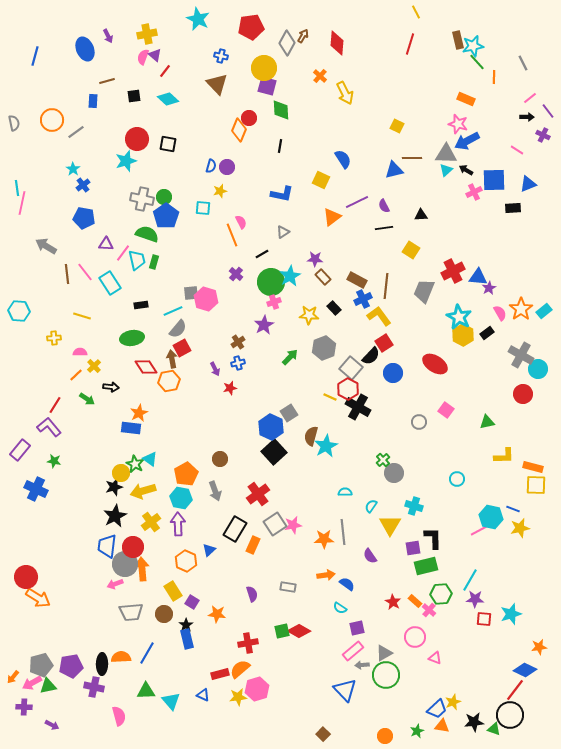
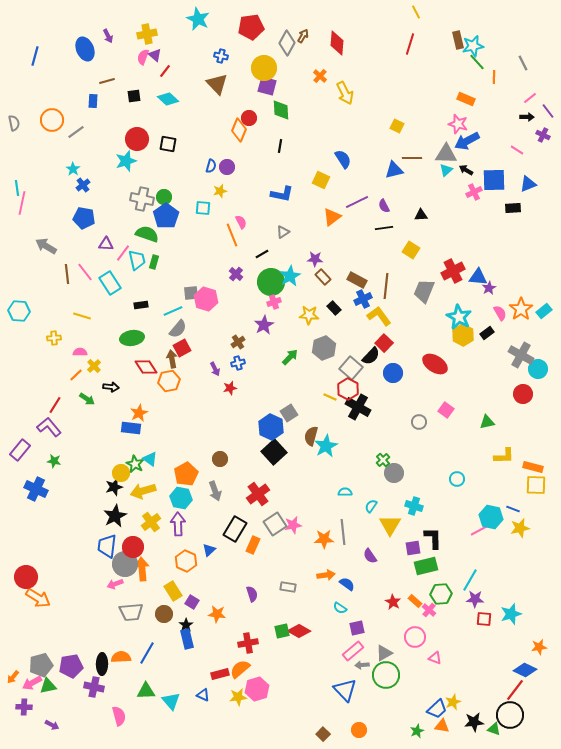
red square at (384, 343): rotated 12 degrees counterclockwise
orange circle at (385, 736): moved 26 px left, 6 px up
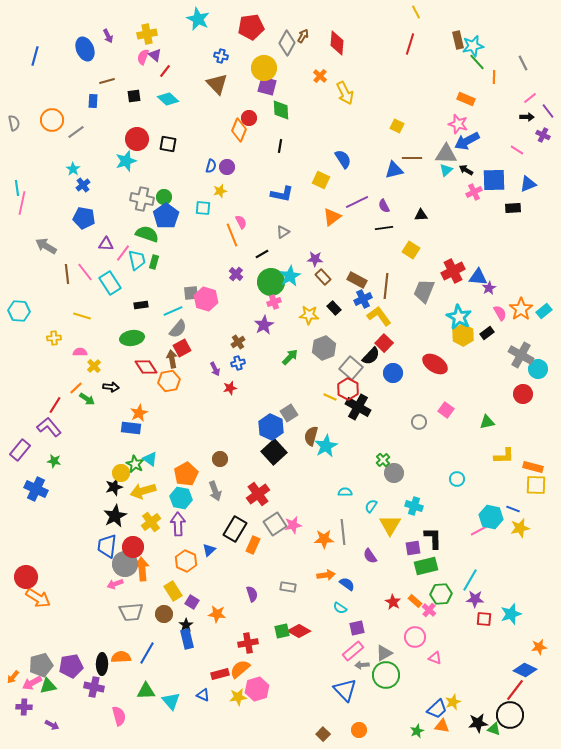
orange line at (76, 375): moved 13 px down
black star at (474, 722): moved 4 px right, 1 px down
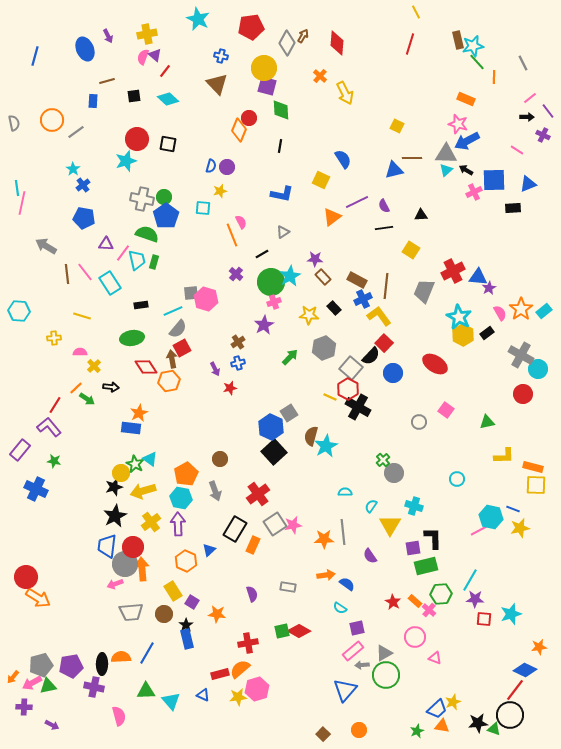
blue triangle at (345, 690): rotated 25 degrees clockwise
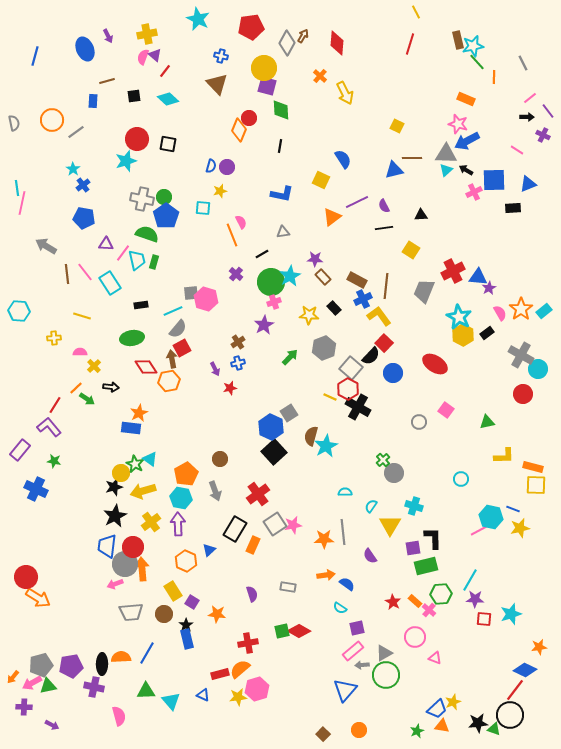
gray triangle at (283, 232): rotated 24 degrees clockwise
cyan circle at (457, 479): moved 4 px right
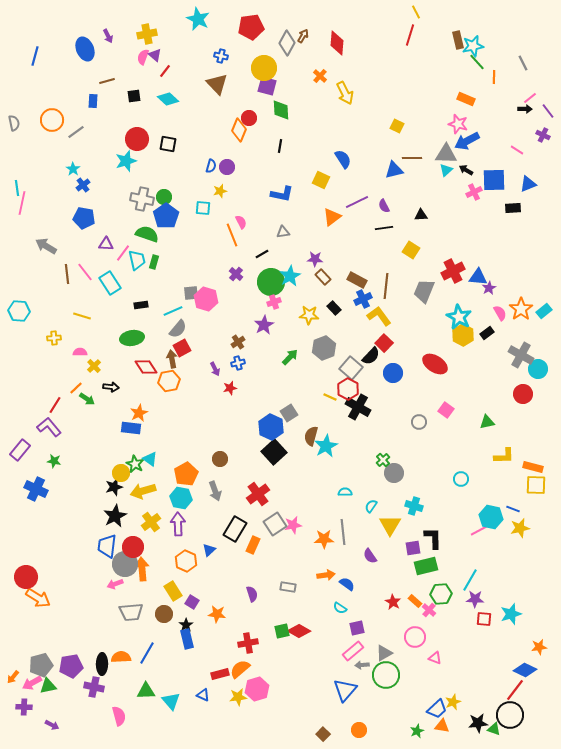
red line at (410, 44): moved 9 px up
black arrow at (527, 117): moved 2 px left, 8 px up
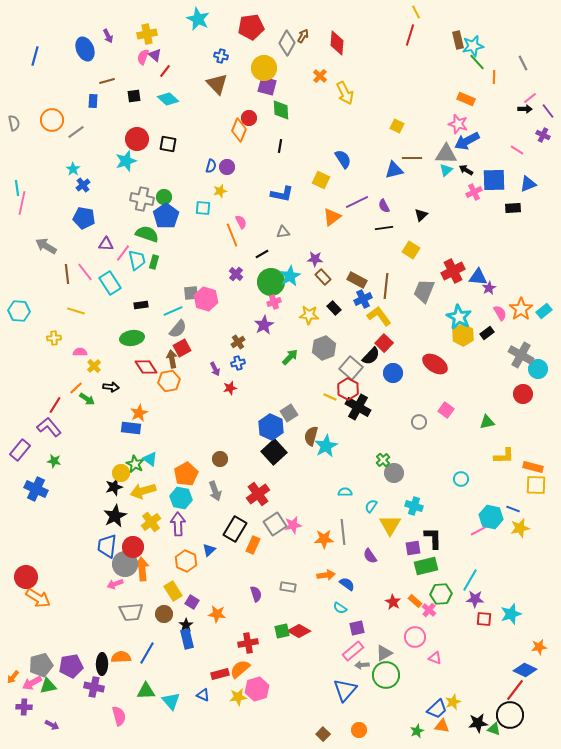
black triangle at (421, 215): rotated 40 degrees counterclockwise
yellow line at (82, 316): moved 6 px left, 5 px up
purple semicircle at (252, 594): moved 4 px right
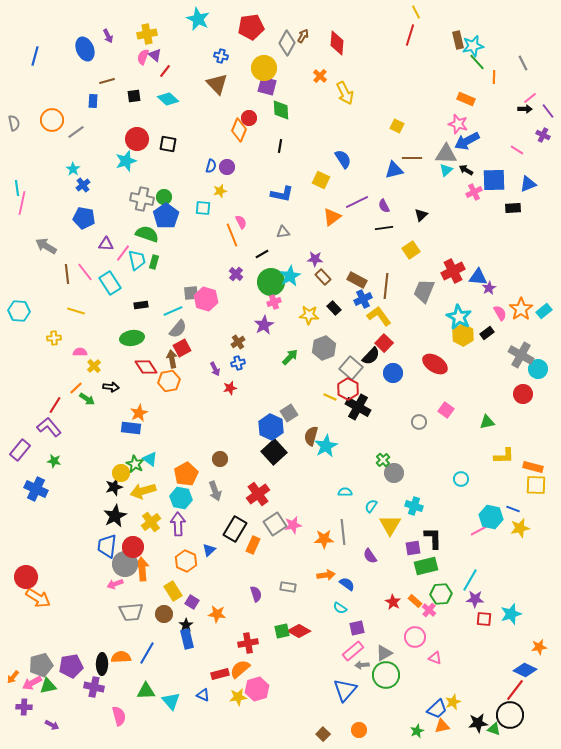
yellow square at (411, 250): rotated 24 degrees clockwise
orange triangle at (442, 726): rotated 21 degrees counterclockwise
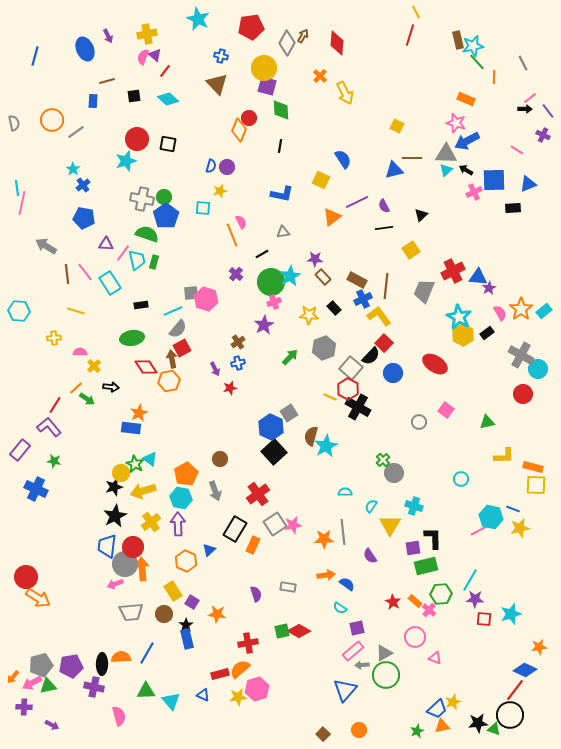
pink star at (458, 124): moved 2 px left, 1 px up
